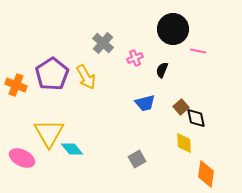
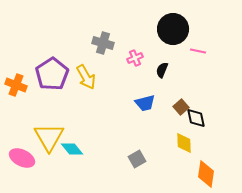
gray cross: rotated 25 degrees counterclockwise
yellow triangle: moved 4 px down
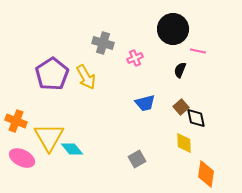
black semicircle: moved 18 px right
orange cross: moved 36 px down
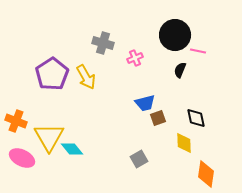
black circle: moved 2 px right, 6 px down
brown square: moved 23 px left, 11 px down; rotated 21 degrees clockwise
gray square: moved 2 px right
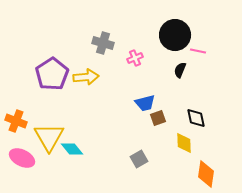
yellow arrow: rotated 65 degrees counterclockwise
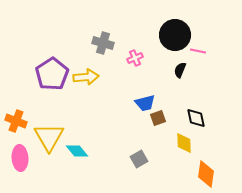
cyan diamond: moved 5 px right, 2 px down
pink ellipse: moved 2 px left; rotated 60 degrees clockwise
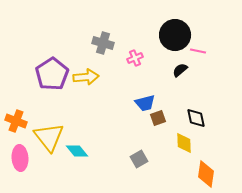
black semicircle: rotated 28 degrees clockwise
yellow triangle: rotated 8 degrees counterclockwise
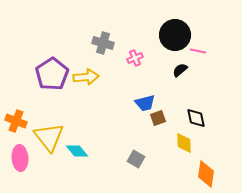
gray square: moved 3 px left; rotated 30 degrees counterclockwise
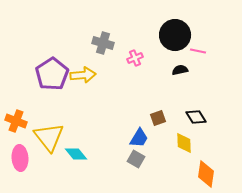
black semicircle: rotated 28 degrees clockwise
yellow arrow: moved 3 px left, 2 px up
blue trapezoid: moved 6 px left, 35 px down; rotated 45 degrees counterclockwise
black diamond: moved 1 px up; rotated 20 degrees counterclockwise
cyan diamond: moved 1 px left, 3 px down
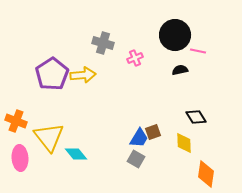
brown square: moved 5 px left, 14 px down
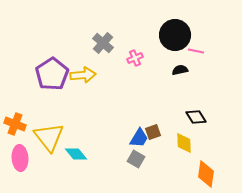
gray cross: rotated 25 degrees clockwise
pink line: moved 2 px left
orange cross: moved 1 px left, 3 px down
